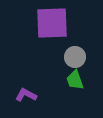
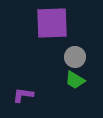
green trapezoid: rotated 40 degrees counterclockwise
purple L-shape: moved 3 px left; rotated 20 degrees counterclockwise
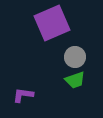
purple square: rotated 21 degrees counterclockwise
green trapezoid: rotated 50 degrees counterclockwise
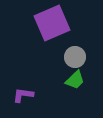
green trapezoid: rotated 25 degrees counterclockwise
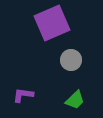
gray circle: moved 4 px left, 3 px down
green trapezoid: moved 20 px down
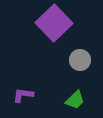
purple square: moved 2 px right; rotated 21 degrees counterclockwise
gray circle: moved 9 px right
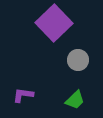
gray circle: moved 2 px left
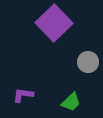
gray circle: moved 10 px right, 2 px down
green trapezoid: moved 4 px left, 2 px down
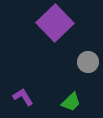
purple square: moved 1 px right
purple L-shape: moved 2 px down; rotated 50 degrees clockwise
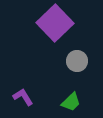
gray circle: moved 11 px left, 1 px up
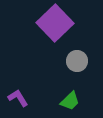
purple L-shape: moved 5 px left, 1 px down
green trapezoid: moved 1 px left, 1 px up
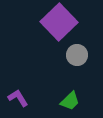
purple square: moved 4 px right, 1 px up
gray circle: moved 6 px up
